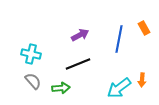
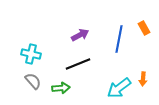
orange arrow: moved 1 px right, 1 px up
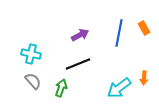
blue line: moved 6 px up
orange arrow: moved 1 px right, 1 px up
green arrow: rotated 66 degrees counterclockwise
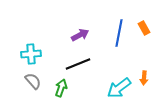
cyan cross: rotated 18 degrees counterclockwise
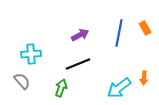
orange rectangle: moved 1 px right
gray semicircle: moved 11 px left
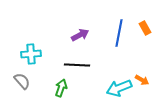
black line: moved 1 px left, 1 px down; rotated 25 degrees clockwise
orange arrow: moved 2 px left, 2 px down; rotated 64 degrees counterclockwise
cyan arrow: rotated 15 degrees clockwise
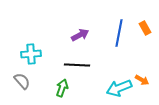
green arrow: moved 1 px right
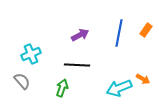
orange rectangle: moved 1 px right, 2 px down; rotated 64 degrees clockwise
cyan cross: rotated 18 degrees counterclockwise
orange arrow: moved 1 px right, 1 px up
